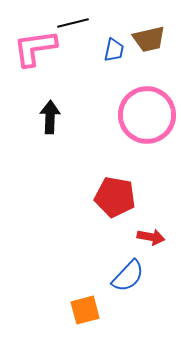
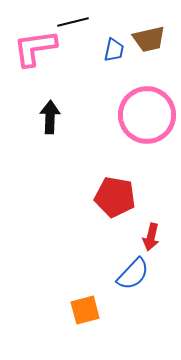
black line: moved 1 px up
red arrow: rotated 92 degrees clockwise
blue semicircle: moved 5 px right, 2 px up
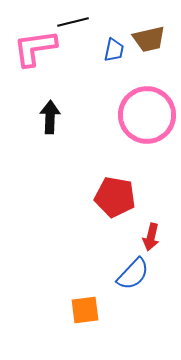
orange square: rotated 8 degrees clockwise
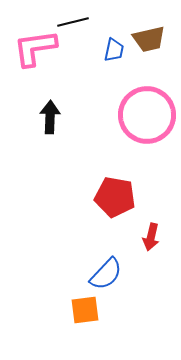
blue semicircle: moved 27 px left
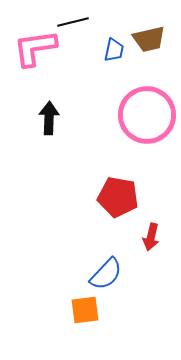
black arrow: moved 1 px left, 1 px down
red pentagon: moved 3 px right
